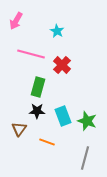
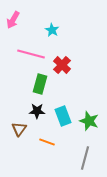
pink arrow: moved 3 px left, 1 px up
cyan star: moved 5 px left, 1 px up
green rectangle: moved 2 px right, 3 px up
green star: moved 2 px right
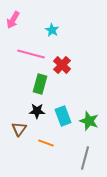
orange line: moved 1 px left, 1 px down
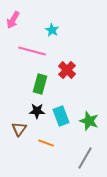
pink line: moved 1 px right, 3 px up
red cross: moved 5 px right, 5 px down
cyan rectangle: moved 2 px left
gray line: rotated 15 degrees clockwise
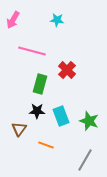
cyan star: moved 5 px right, 10 px up; rotated 24 degrees counterclockwise
orange line: moved 2 px down
gray line: moved 2 px down
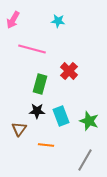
cyan star: moved 1 px right, 1 px down
pink line: moved 2 px up
red cross: moved 2 px right, 1 px down
orange line: rotated 14 degrees counterclockwise
